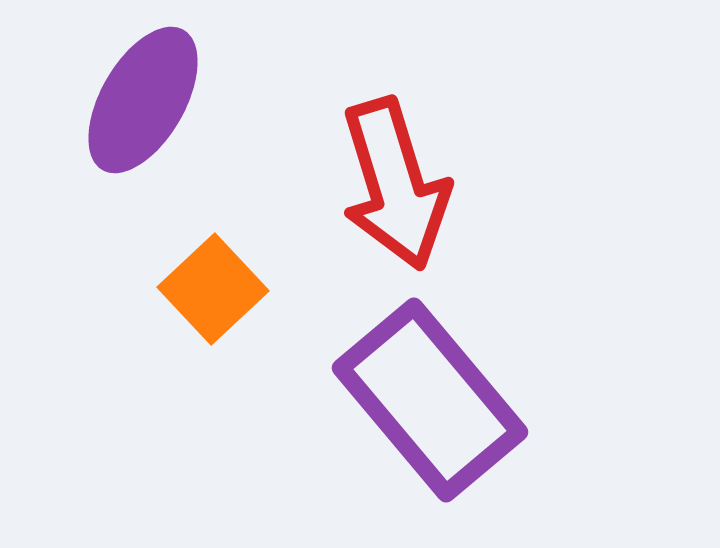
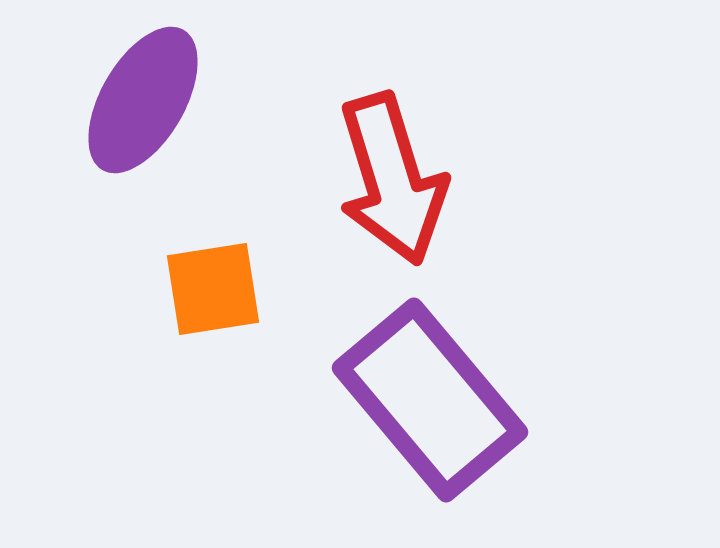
red arrow: moved 3 px left, 5 px up
orange square: rotated 34 degrees clockwise
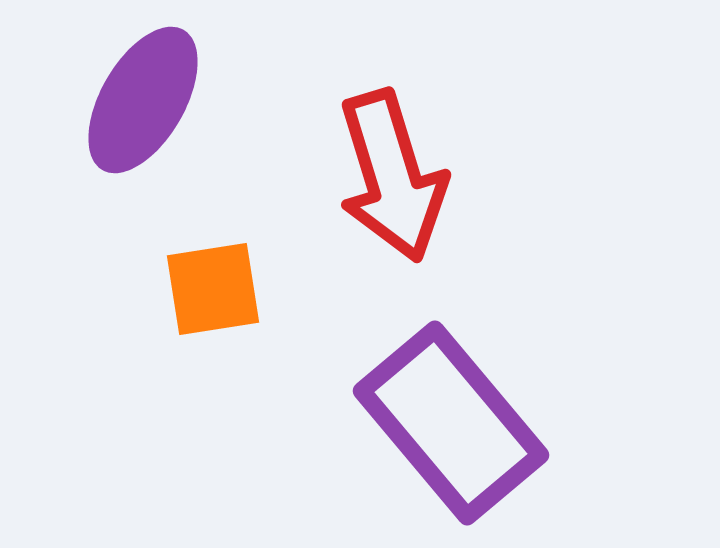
red arrow: moved 3 px up
purple rectangle: moved 21 px right, 23 px down
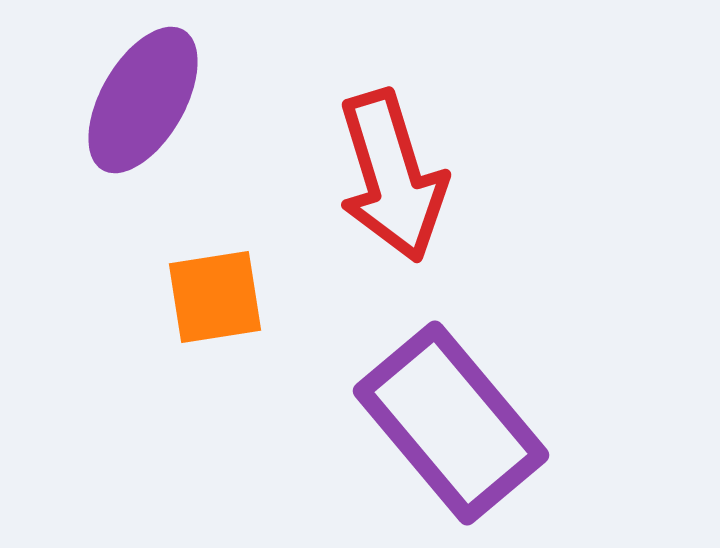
orange square: moved 2 px right, 8 px down
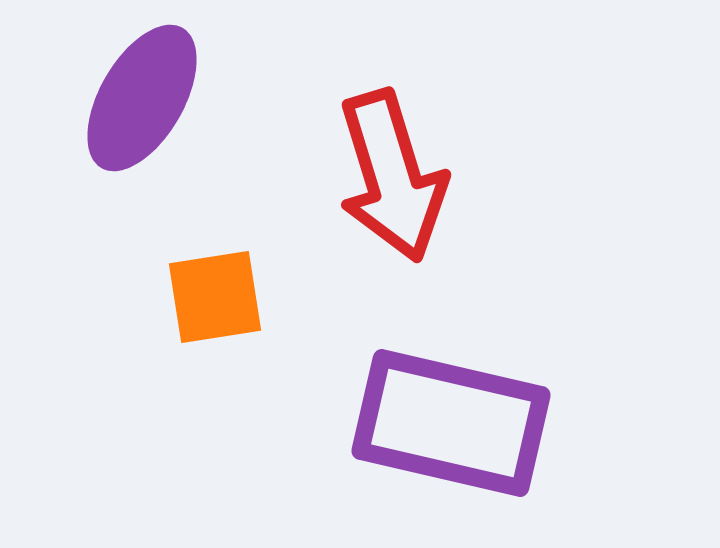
purple ellipse: moved 1 px left, 2 px up
purple rectangle: rotated 37 degrees counterclockwise
